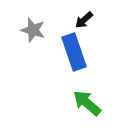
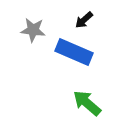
gray star: rotated 10 degrees counterclockwise
blue rectangle: rotated 48 degrees counterclockwise
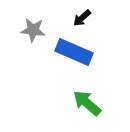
black arrow: moved 2 px left, 2 px up
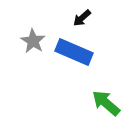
gray star: moved 11 px down; rotated 25 degrees clockwise
green arrow: moved 19 px right
